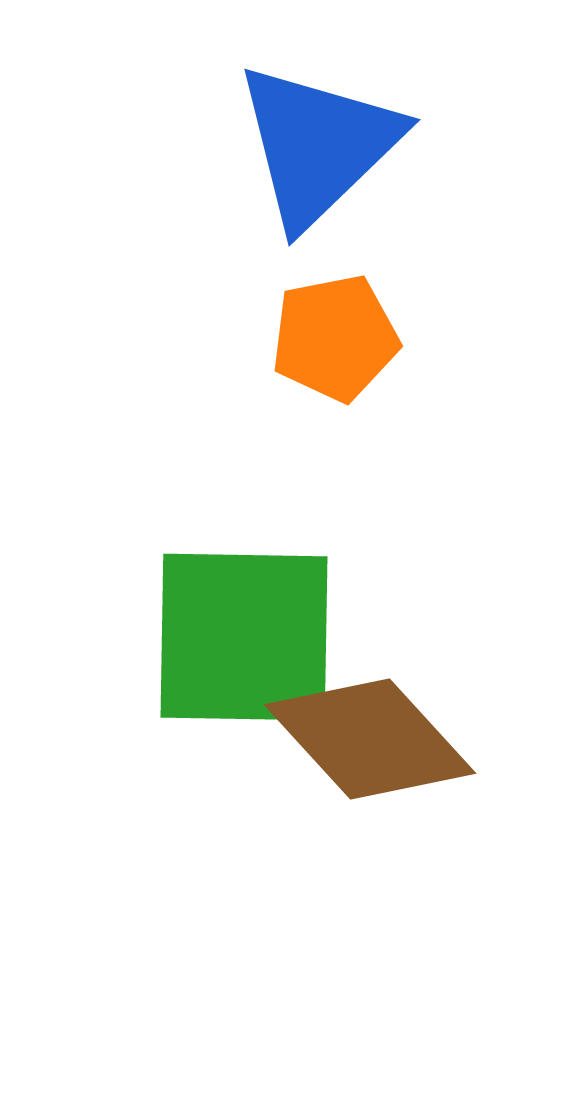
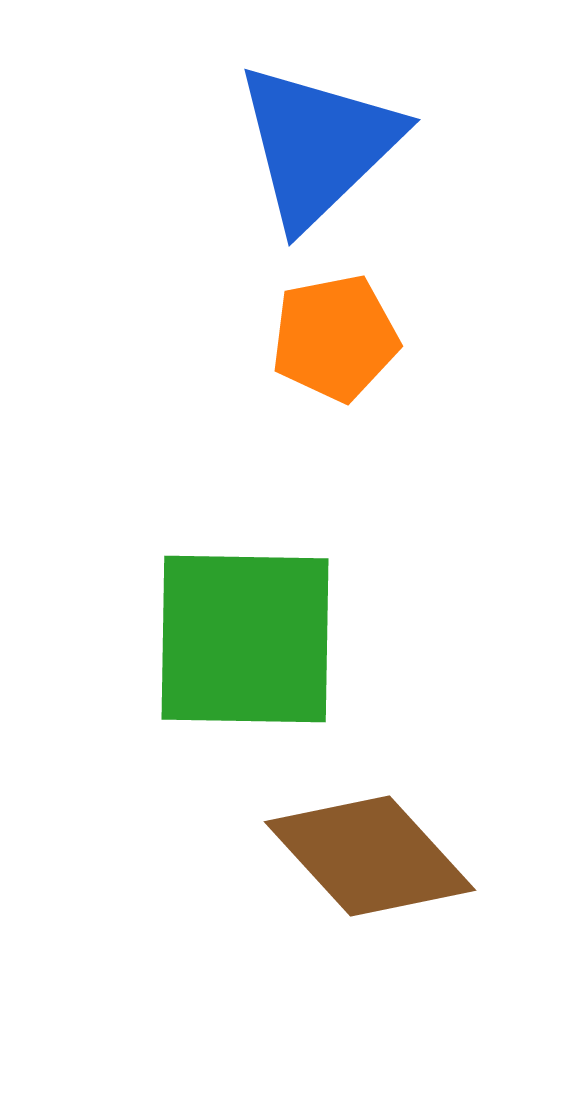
green square: moved 1 px right, 2 px down
brown diamond: moved 117 px down
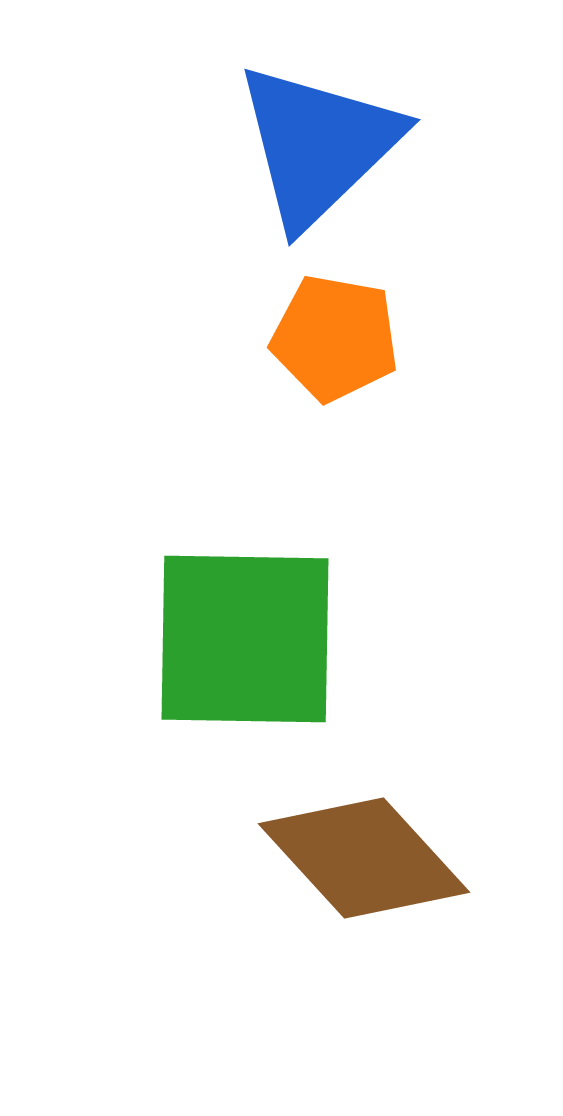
orange pentagon: rotated 21 degrees clockwise
brown diamond: moved 6 px left, 2 px down
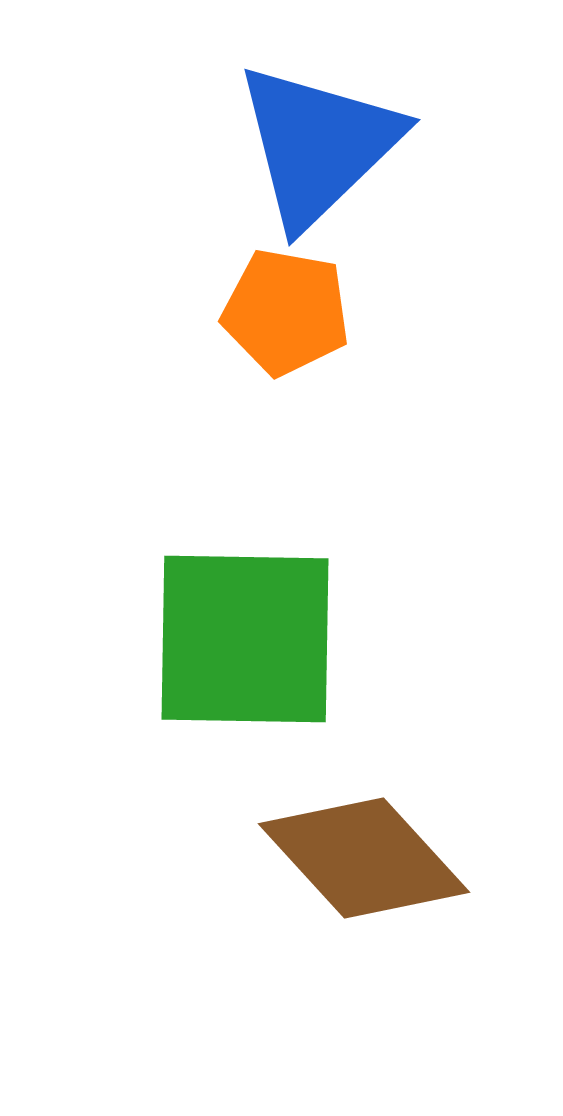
orange pentagon: moved 49 px left, 26 px up
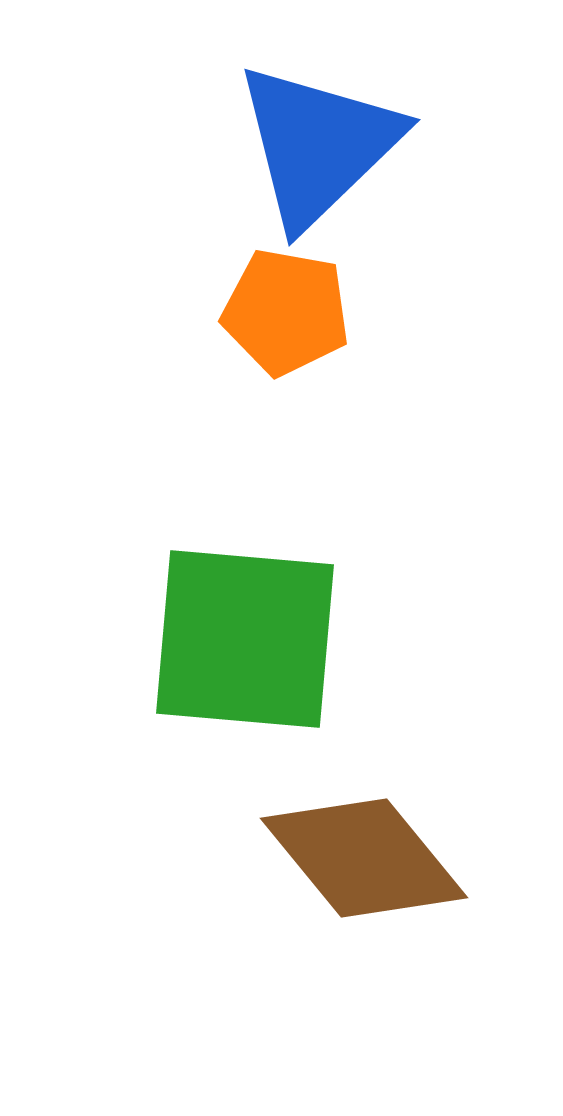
green square: rotated 4 degrees clockwise
brown diamond: rotated 3 degrees clockwise
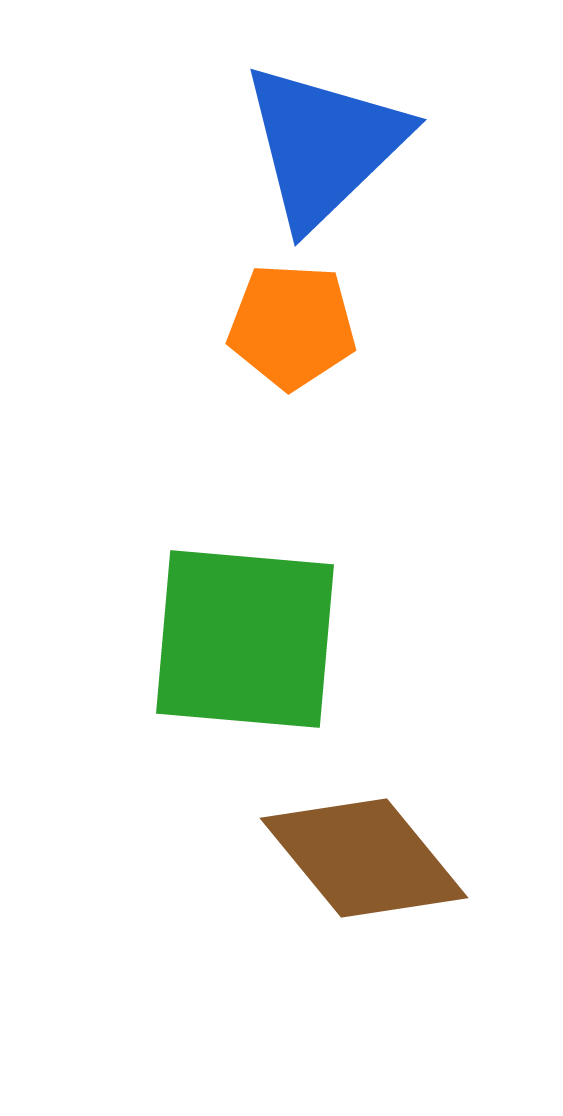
blue triangle: moved 6 px right
orange pentagon: moved 6 px right, 14 px down; rotated 7 degrees counterclockwise
